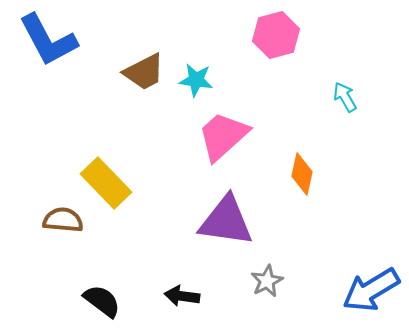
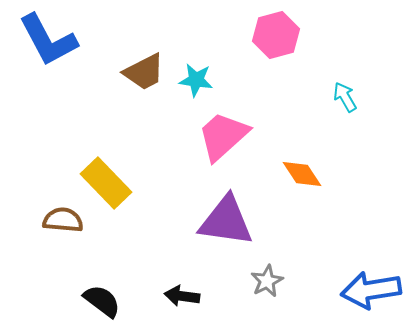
orange diamond: rotated 45 degrees counterclockwise
blue arrow: rotated 22 degrees clockwise
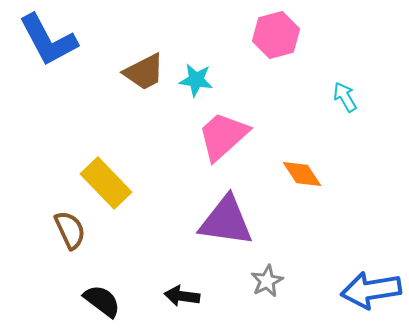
brown semicircle: moved 7 px right, 10 px down; rotated 60 degrees clockwise
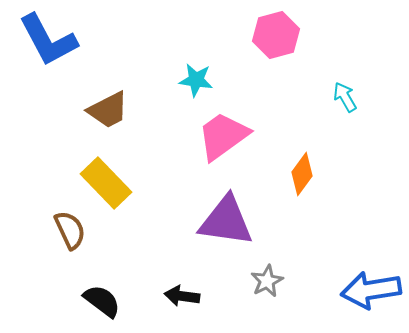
brown trapezoid: moved 36 px left, 38 px down
pink trapezoid: rotated 6 degrees clockwise
orange diamond: rotated 69 degrees clockwise
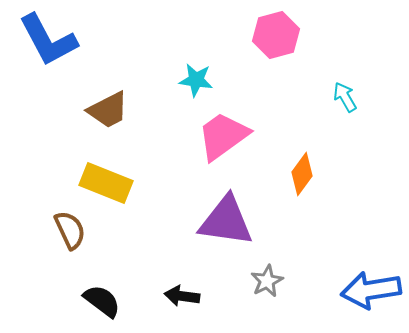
yellow rectangle: rotated 24 degrees counterclockwise
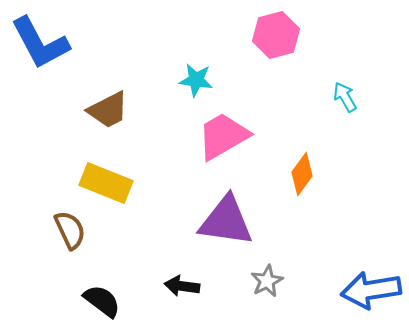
blue L-shape: moved 8 px left, 3 px down
pink trapezoid: rotated 6 degrees clockwise
black arrow: moved 10 px up
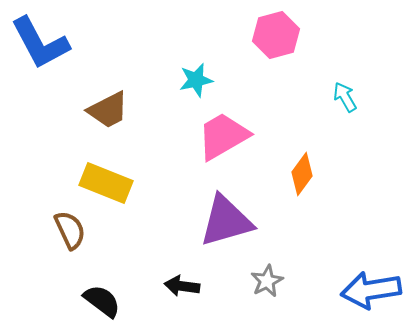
cyan star: rotated 20 degrees counterclockwise
purple triangle: rotated 24 degrees counterclockwise
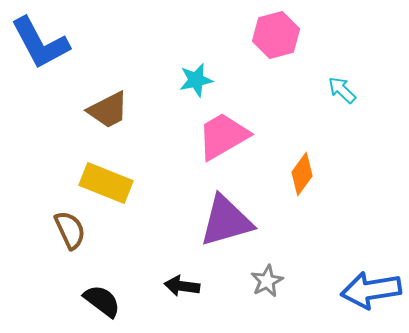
cyan arrow: moved 3 px left, 7 px up; rotated 16 degrees counterclockwise
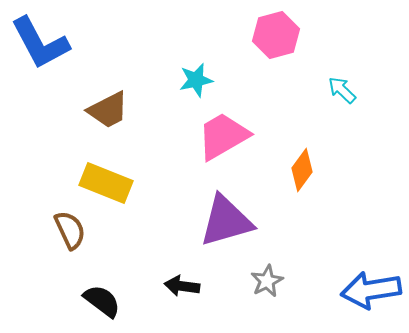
orange diamond: moved 4 px up
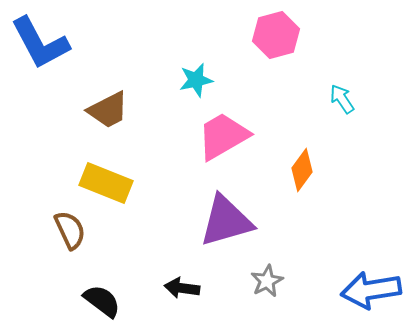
cyan arrow: moved 9 px down; rotated 12 degrees clockwise
black arrow: moved 2 px down
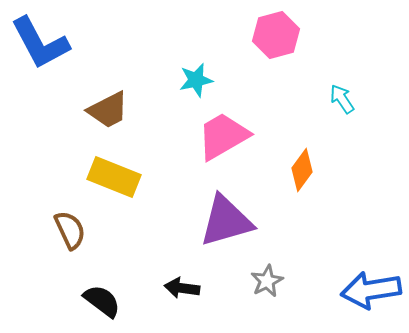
yellow rectangle: moved 8 px right, 6 px up
